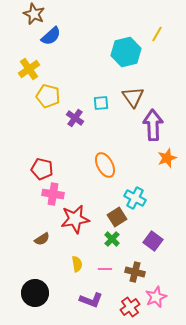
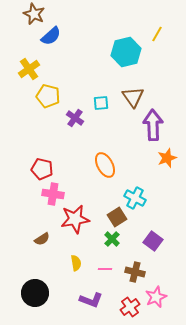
yellow semicircle: moved 1 px left, 1 px up
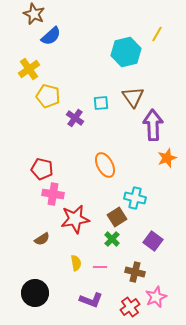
cyan cross: rotated 15 degrees counterclockwise
pink line: moved 5 px left, 2 px up
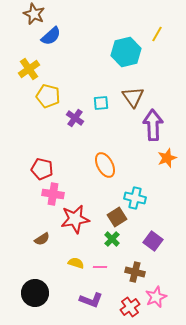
yellow semicircle: rotated 63 degrees counterclockwise
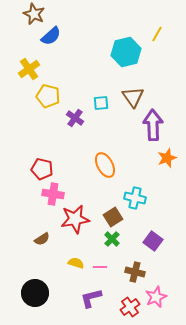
brown square: moved 4 px left
purple L-shape: moved 2 px up; rotated 145 degrees clockwise
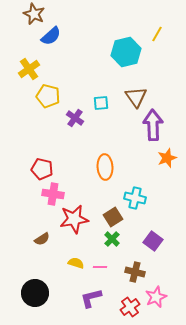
brown triangle: moved 3 px right
orange ellipse: moved 2 px down; rotated 25 degrees clockwise
red star: moved 1 px left
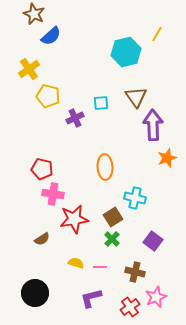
purple cross: rotated 30 degrees clockwise
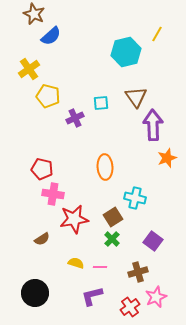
brown cross: moved 3 px right; rotated 30 degrees counterclockwise
purple L-shape: moved 1 px right, 2 px up
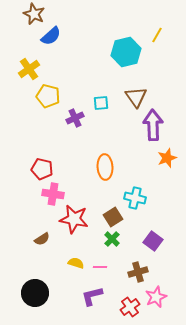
yellow line: moved 1 px down
red star: rotated 20 degrees clockwise
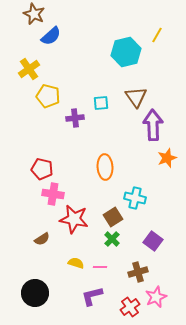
purple cross: rotated 18 degrees clockwise
